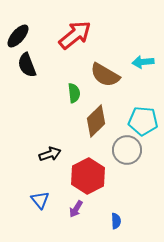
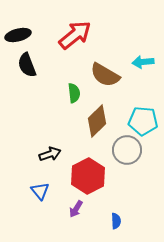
black ellipse: moved 1 px up; rotated 35 degrees clockwise
brown diamond: moved 1 px right
blue triangle: moved 9 px up
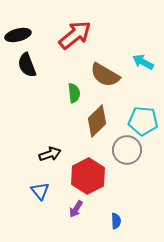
cyan arrow: rotated 35 degrees clockwise
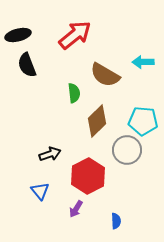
cyan arrow: rotated 30 degrees counterclockwise
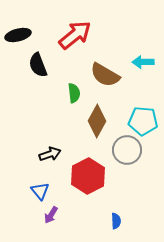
black semicircle: moved 11 px right
brown diamond: rotated 16 degrees counterclockwise
purple arrow: moved 25 px left, 6 px down
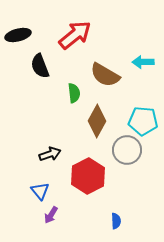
black semicircle: moved 2 px right, 1 px down
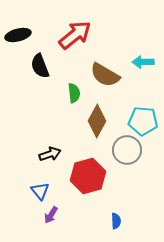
red hexagon: rotated 12 degrees clockwise
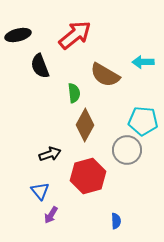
brown diamond: moved 12 px left, 4 px down
